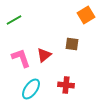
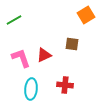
red triangle: rotated 14 degrees clockwise
red cross: moved 1 px left
cyan ellipse: rotated 30 degrees counterclockwise
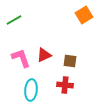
orange square: moved 2 px left
brown square: moved 2 px left, 17 px down
cyan ellipse: moved 1 px down
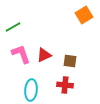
green line: moved 1 px left, 7 px down
pink L-shape: moved 4 px up
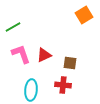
brown square: moved 2 px down
red cross: moved 2 px left
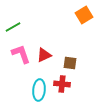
red cross: moved 1 px left, 1 px up
cyan ellipse: moved 8 px right
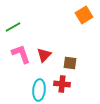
red triangle: rotated 21 degrees counterclockwise
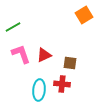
red triangle: rotated 21 degrees clockwise
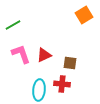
green line: moved 2 px up
